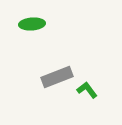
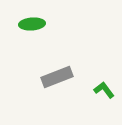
green L-shape: moved 17 px right
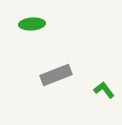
gray rectangle: moved 1 px left, 2 px up
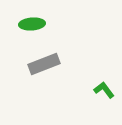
gray rectangle: moved 12 px left, 11 px up
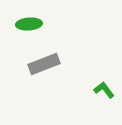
green ellipse: moved 3 px left
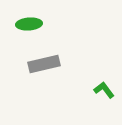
gray rectangle: rotated 8 degrees clockwise
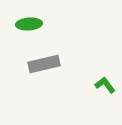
green L-shape: moved 1 px right, 5 px up
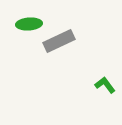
gray rectangle: moved 15 px right, 23 px up; rotated 12 degrees counterclockwise
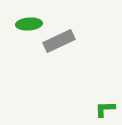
green L-shape: moved 24 px down; rotated 55 degrees counterclockwise
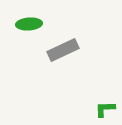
gray rectangle: moved 4 px right, 9 px down
